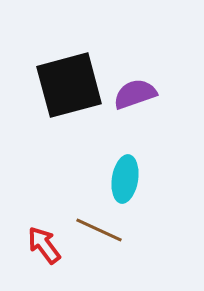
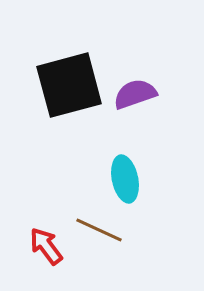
cyan ellipse: rotated 21 degrees counterclockwise
red arrow: moved 2 px right, 1 px down
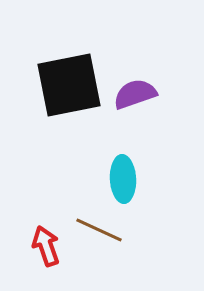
black square: rotated 4 degrees clockwise
cyan ellipse: moved 2 px left; rotated 9 degrees clockwise
red arrow: rotated 18 degrees clockwise
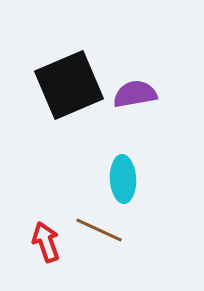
black square: rotated 12 degrees counterclockwise
purple semicircle: rotated 9 degrees clockwise
red arrow: moved 4 px up
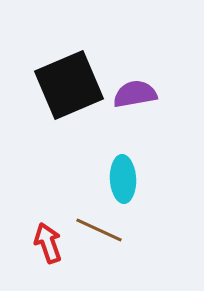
red arrow: moved 2 px right, 1 px down
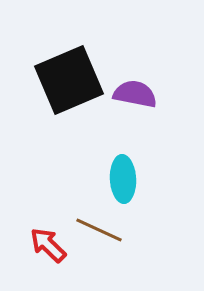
black square: moved 5 px up
purple semicircle: rotated 21 degrees clockwise
red arrow: moved 2 px down; rotated 27 degrees counterclockwise
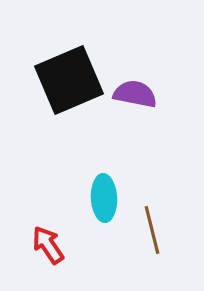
cyan ellipse: moved 19 px left, 19 px down
brown line: moved 53 px right; rotated 51 degrees clockwise
red arrow: rotated 12 degrees clockwise
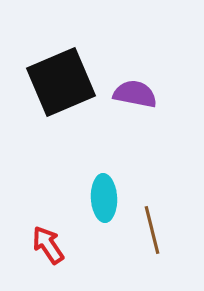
black square: moved 8 px left, 2 px down
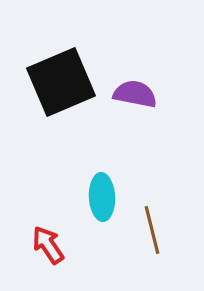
cyan ellipse: moved 2 px left, 1 px up
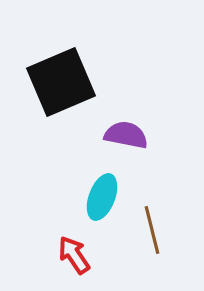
purple semicircle: moved 9 px left, 41 px down
cyan ellipse: rotated 24 degrees clockwise
red arrow: moved 26 px right, 10 px down
